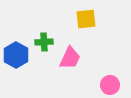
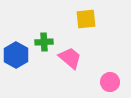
pink trapezoid: rotated 75 degrees counterclockwise
pink circle: moved 3 px up
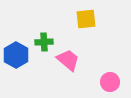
pink trapezoid: moved 2 px left, 2 px down
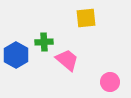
yellow square: moved 1 px up
pink trapezoid: moved 1 px left
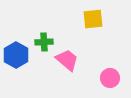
yellow square: moved 7 px right, 1 px down
pink circle: moved 4 px up
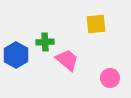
yellow square: moved 3 px right, 5 px down
green cross: moved 1 px right
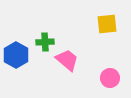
yellow square: moved 11 px right
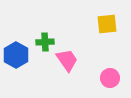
pink trapezoid: rotated 15 degrees clockwise
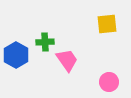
pink circle: moved 1 px left, 4 px down
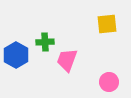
pink trapezoid: rotated 125 degrees counterclockwise
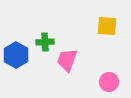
yellow square: moved 2 px down; rotated 10 degrees clockwise
